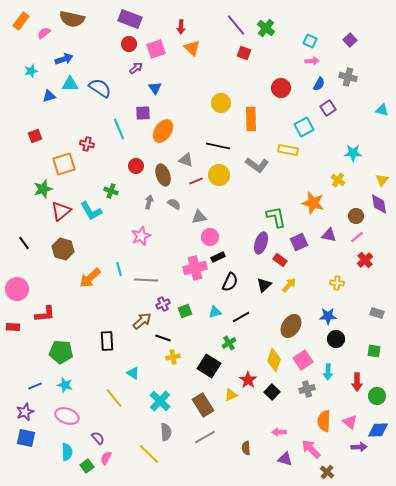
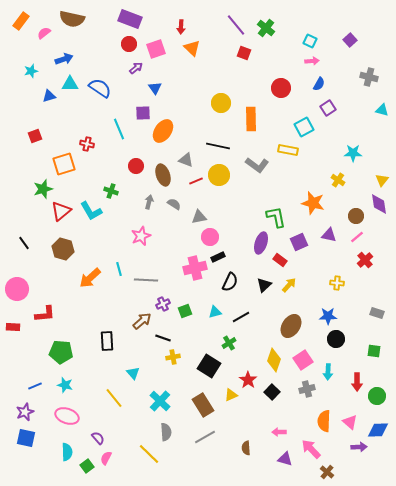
gray cross at (348, 77): moved 21 px right
cyan triangle at (133, 373): rotated 16 degrees clockwise
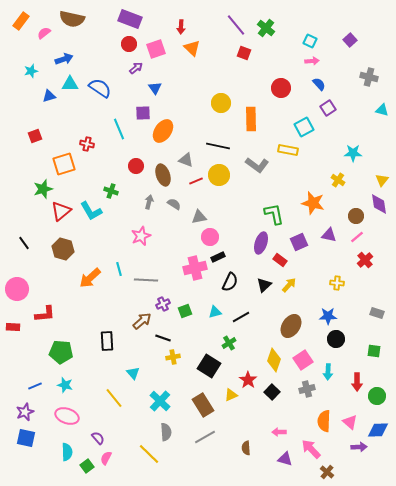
blue semicircle at (319, 84): rotated 72 degrees counterclockwise
green L-shape at (276, 217): moved 2 px left, 3 px up
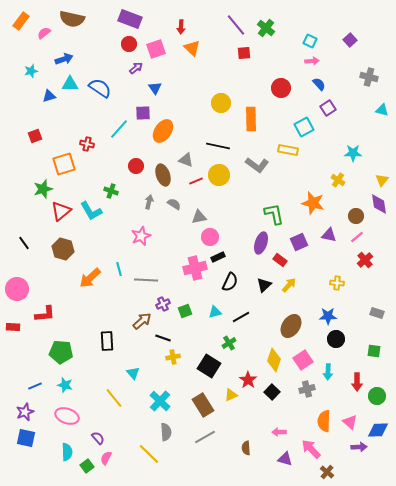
red square at (244, 53): rotated 24 degrees counterclockwise
cyan line at (119, 129): rotated 65 degrees clockwise
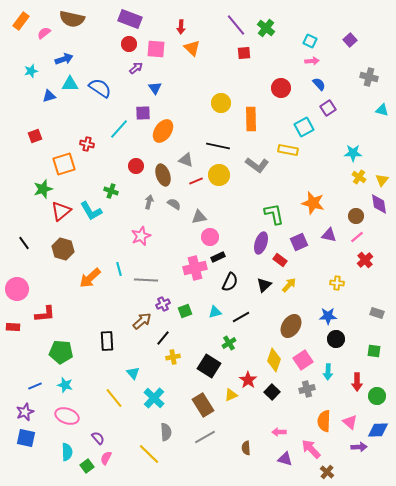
pink square at (156, 49): rotated 24 degrees clockwise
yellow cross at (338, 180): moved 21 px right, 3 px up
black line at (163, 338): rotated 70 degrees counterclockwise
cyan cross at (160, 401): moved 6 px left, 3 px up
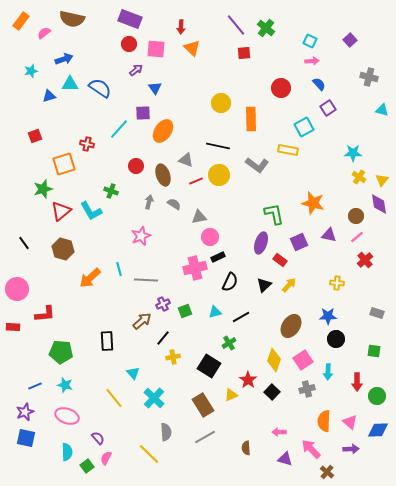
purple arrow at (136, 68): moved 2 px down
purple arrow at (359, 447): moved 8 px left, 2 px down
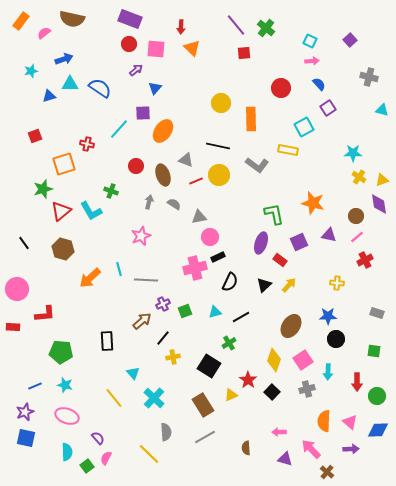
blue triangle at (155, 88): rotated 16 degrees clockwise
yellow triangle at (382, 180): rotated 32 degrees clockwise
red cross at (365, 260): rotated 14 degrees clockwise
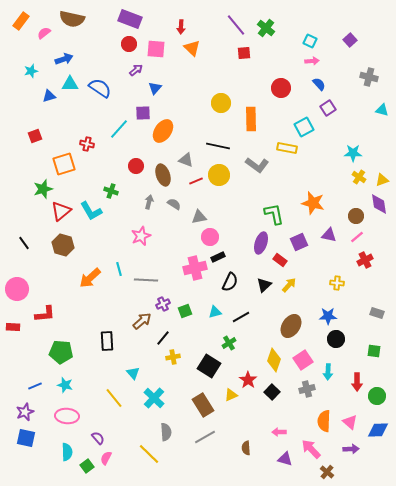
yellow rectangle at (288, 150): moved 1 px left, 2 px up
brown hexagon at (63, 249): moved 4 px up
pink ellipse at (67, 416): rotated 15 degrees counterclockwise
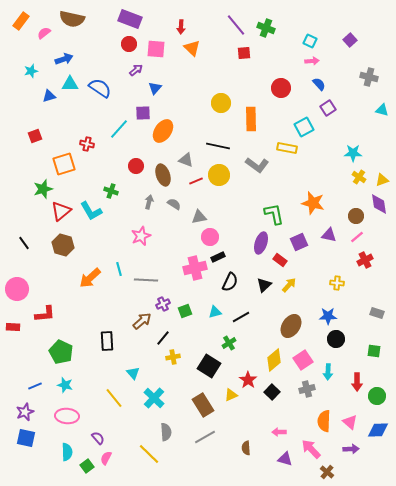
green cross at (266, 28): rotated 18 degrees counterclockwise
green pentagon at (61, 352): rotated 20 degrees clockwise
yellow diamond at (274, 360): rotated 30 degrees clockwise
